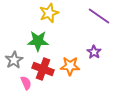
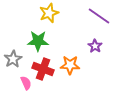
purple star: moved 1 px right, 6 px up
gray star: moved 1 px left, 1 px up
orange star: moved 1 px up
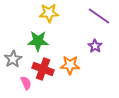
yellow star: rotated 18 degrees clockwise
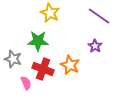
yellow star: moved 1 px right; rotated 30 degrees clockwise
gray star: rotated 24 degrees counterclockwise
orange star: rotated 24 degrees clockwise
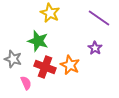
purple line: moved 2 px down
green star: rotated 15 degrees clockwise
purple star: moved 2 px down
red cross: moved 2 px right, 2 px up
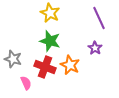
purple line: rotated 30 degrees clockwise
green star: moved 12 px right
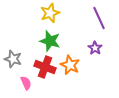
yellow star: rotated 24 degrees clockwise
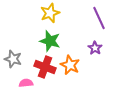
pink semicircle: rotated 72 degrees counterclockwise
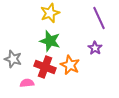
pink semicircle: moved 1 px right
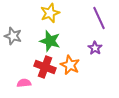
gray star: moved 23 px up
pink semicircle: moved 3 px left
